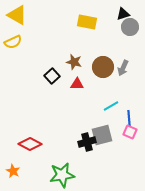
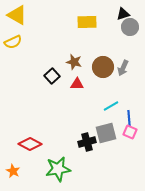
yellow rectangle: rotated 12 degrees counterclockwise
gray square: moved 4 px right, 2 px up
green star: moved 4 px left, 6 px up
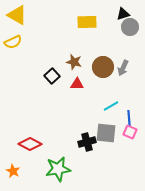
gray square: rotated 20 degrees clockwise
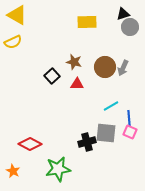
brown circle: moved 2 px right
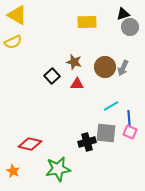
red diamond: rotated 15 degrees counterclockwise
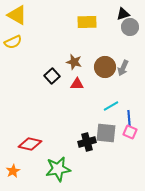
orange star: rotated 16 degrees clockwise
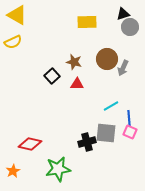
brown circle: moved 2 px right, 8 px up
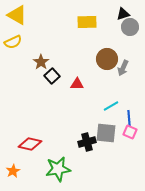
brown star: moved 33 px left; rotated 21 degrees clockwise
